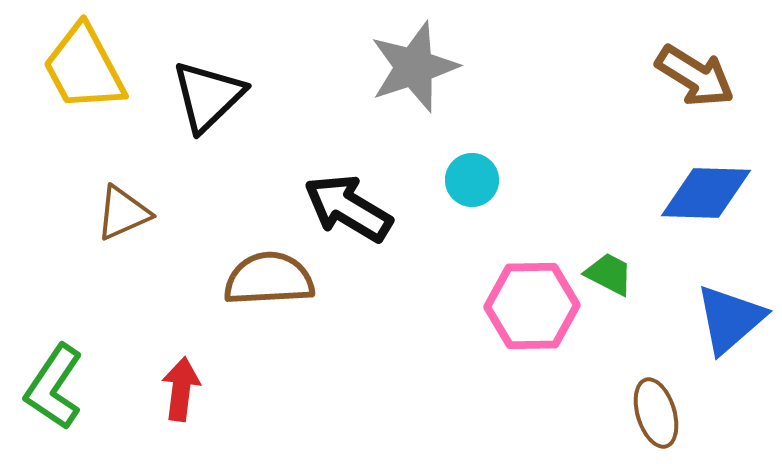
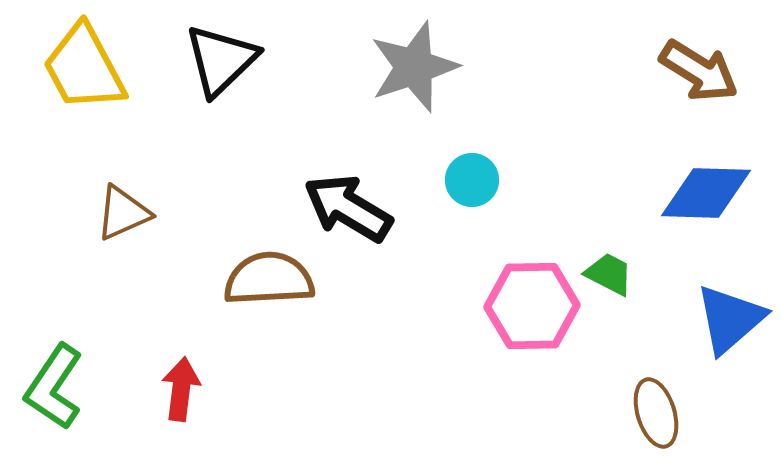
brown arrow: moved 4 px right, 5 px up
black triangle: moved 13 px right, 36 px up
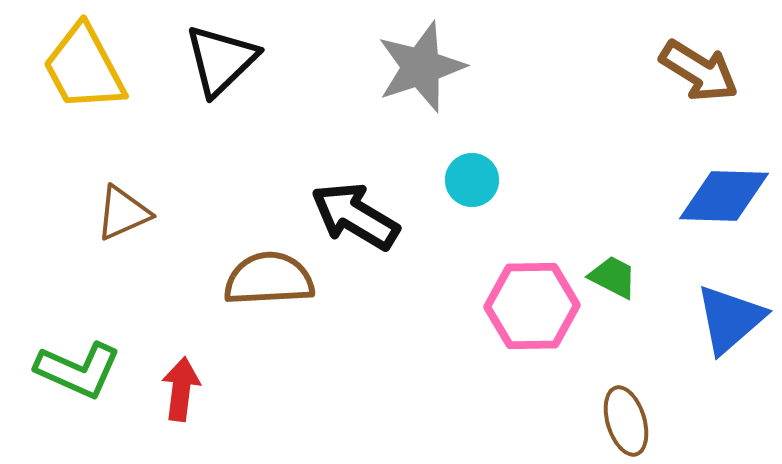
gray star: moved 7 px right
blue diamond: moved 18 px right, 3 px down
black arrow: moved 7 px right, 8 px down
green trapezoid: moved 4 px right, 3 px down
green L-shape: moved 24 px right, 17 px up; rotated 100 degrees counterclockwise
brown ellipse: moved 30 px left, 8 px down
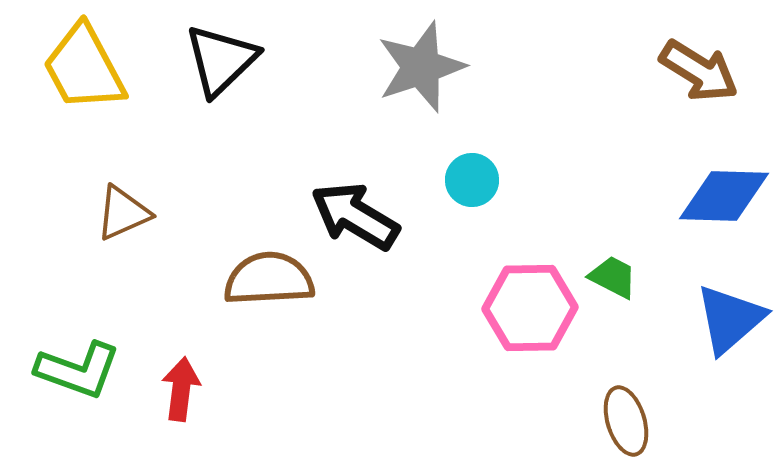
pink hexagon: moved 2 px left, 2 px down
green L-shape: rotated 4 degrees counterclockwise
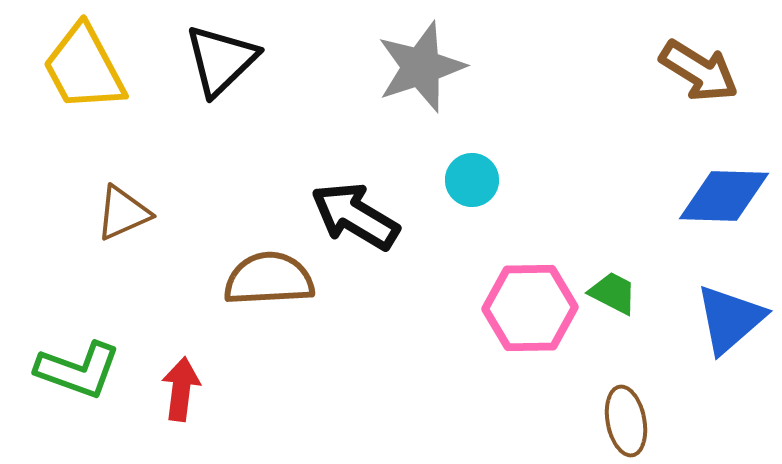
green trapezoid: moved 16 px down
brown ellipse: rotated 6 degrees clockwise
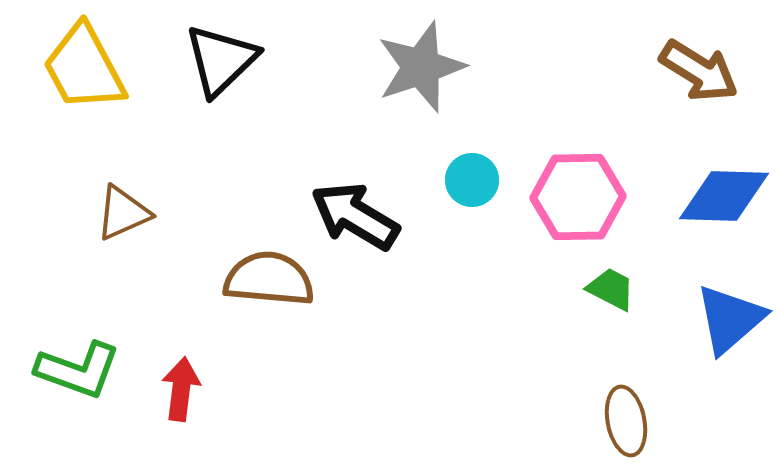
brown semicircle: rotated 8 degrees clockwise
green trapezoid: moved 2 px left, 4 px up
pink hexagon: moved 48 px right, 111 px up
